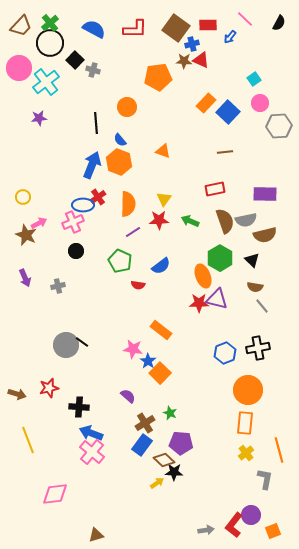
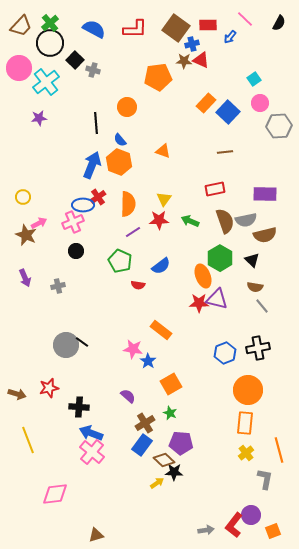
orange square at (160, 373): moved 11 px right, 11 px down; rotated 15 degrees clockwise
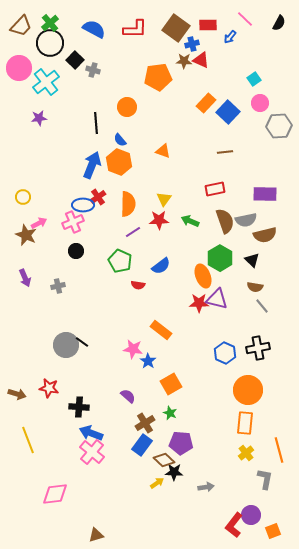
blue hexagon at (225, 353): rotated 15 degrees counterclockwise
red star at (49, 388): rotated 24 degrees clockwise
gray arrow at (206, 530): moved 43 px up
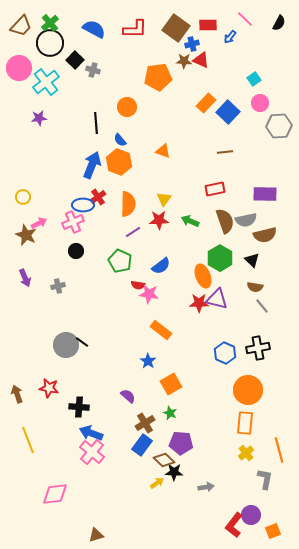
pink star at (133, 349): moved 16 px right, 55 px up
brown arrow at (17, 394): rotated 126 degrees counterclockwise
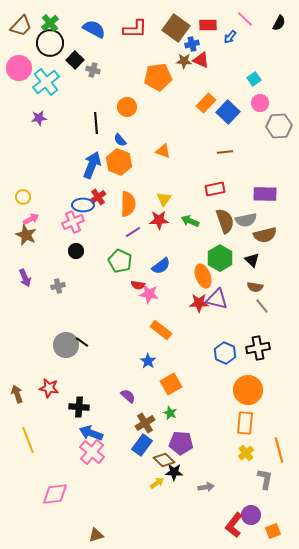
pink arrow at (39, 223): moved 8 px left, 4 px up
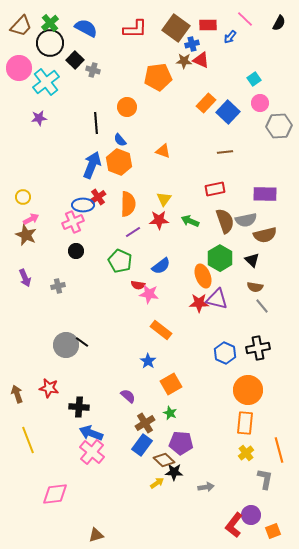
blue semicircle at (94, 29): moved 8 px left, 1 px up
